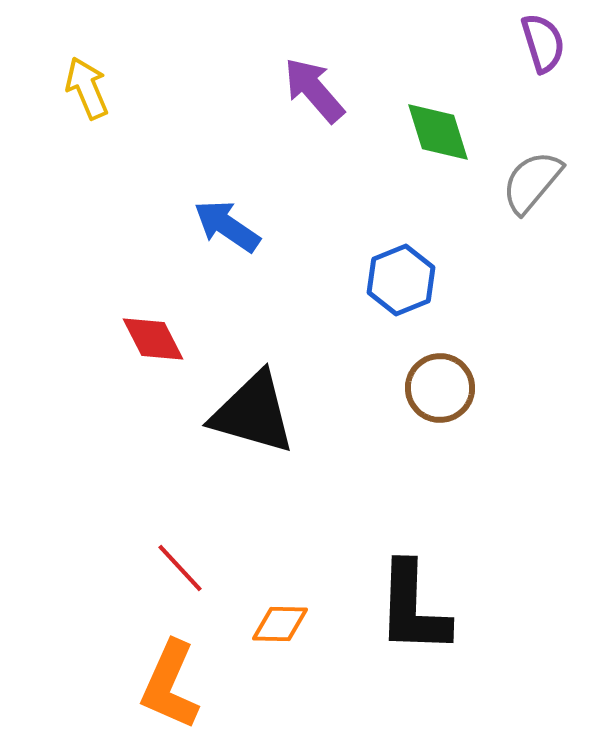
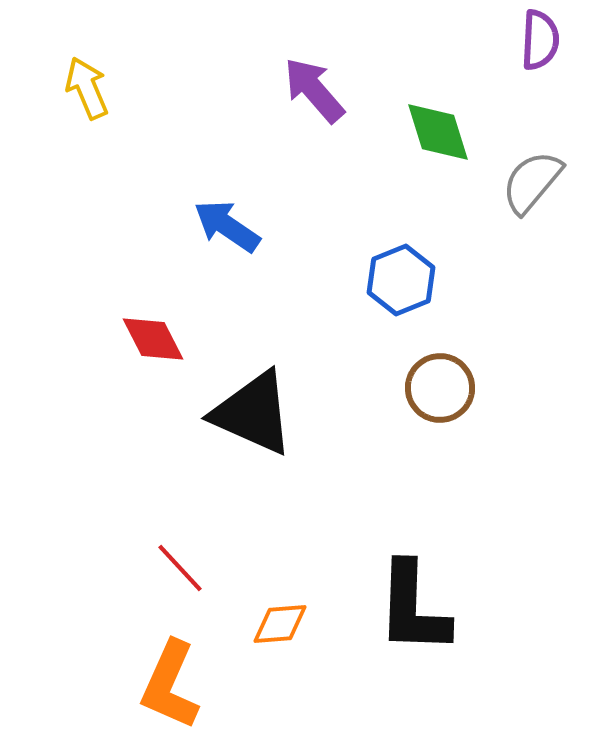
purple semicircle: moved 3 px left, 3 px up; rotated 20 degrees clockwise
black triangle: rotated 8 degrees clockwise
orange diamond: rotated 6 degrees counterclockwise
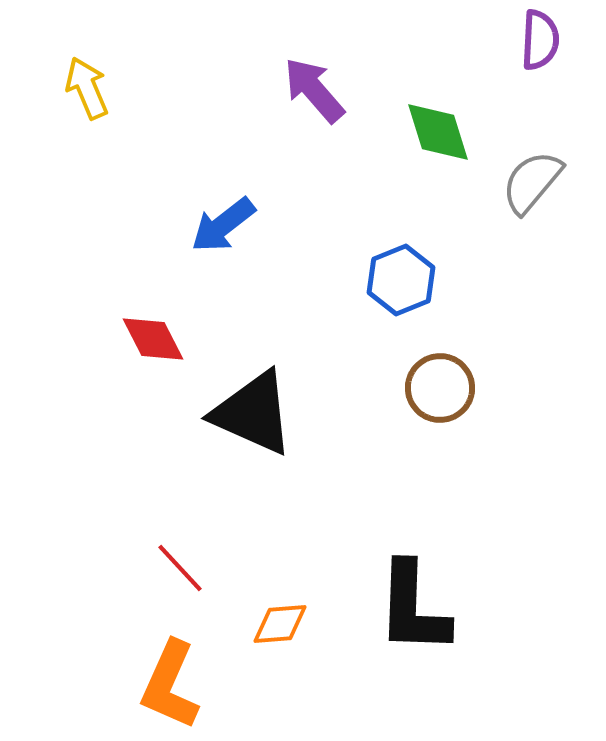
blue arrow: moved 4 px left, 1 px up; rotated 72 degrees counterclockwise
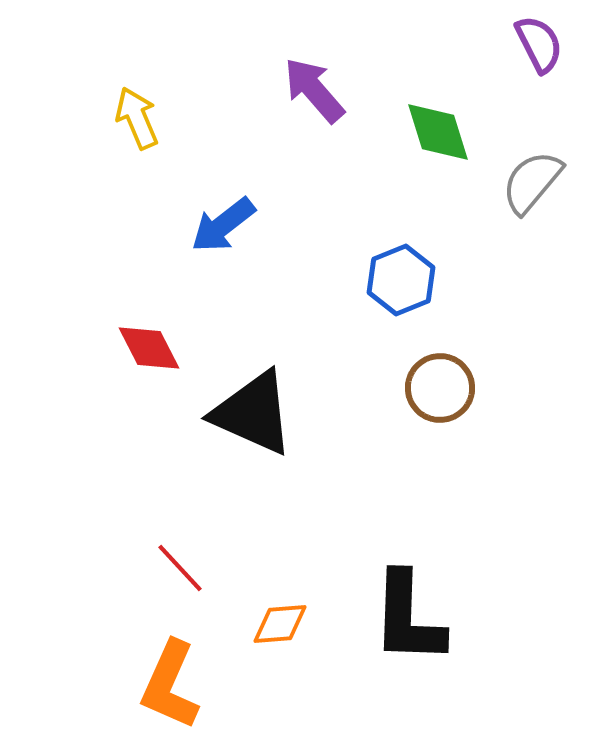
purple semicircle: moved 1 px left, 4 px down; rotated 30 degrees counterclockwise
yellow arrow: moved 50 px right, 30 px down
red diamond: moved 4 px left, 9 px down
black L-shape: moved 5 px left, 10 px down
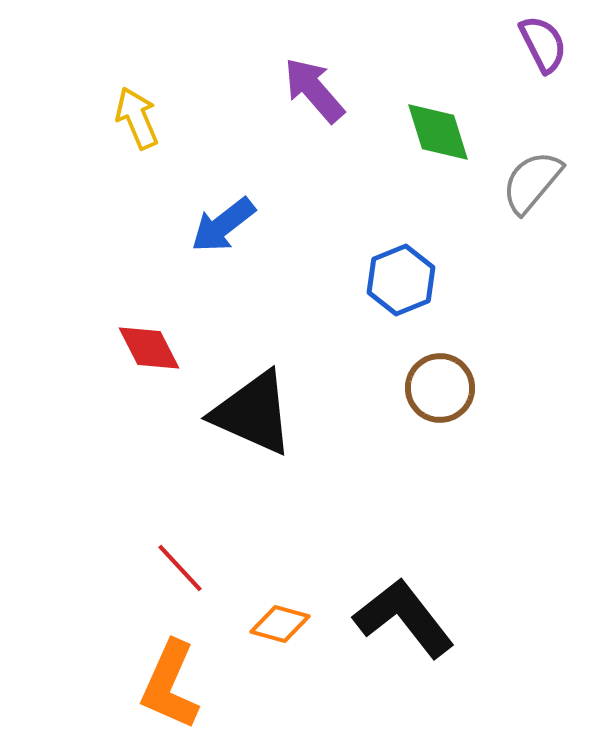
purple semicircle: moved 4 px right
black L-shape: moved 4 px left; rotated 140 degrees clockwise
orange diamond: rotated 20 degrees clockwise
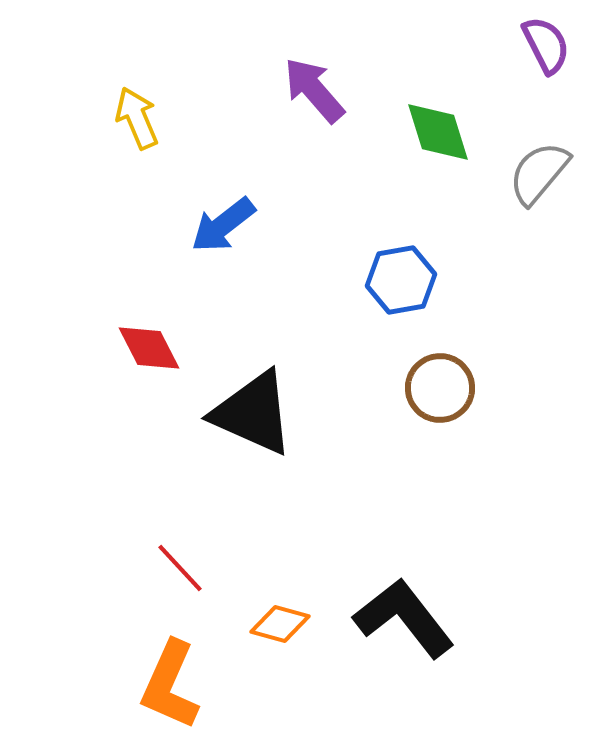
purple semicircle: moved 3 px right, 1 px down
gray semicircle: moved 7 px right, 9 px up
blue hexagon: rotated 12 degrees clockwise
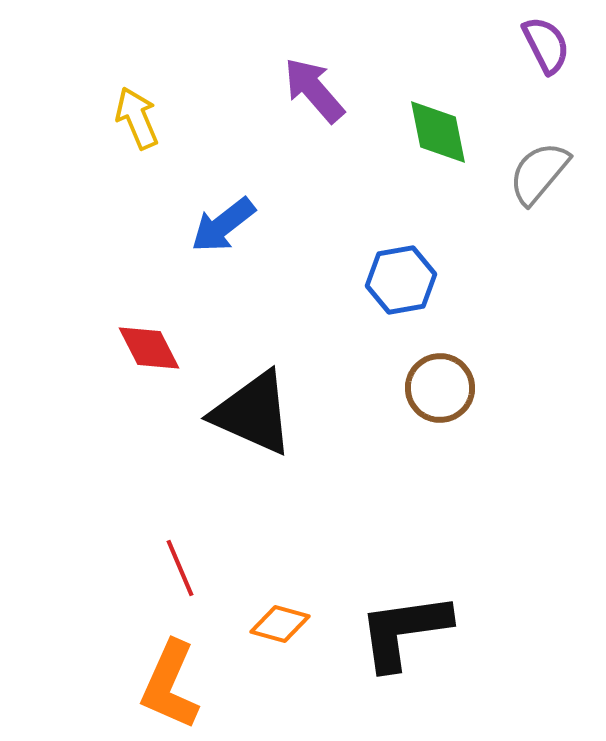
green diamond: rotated 6 degrees clockwise
red line: rotated 20 degrees clockwise
black L-shape: moved 13 px down; rotated 60 degrees counterclockwise
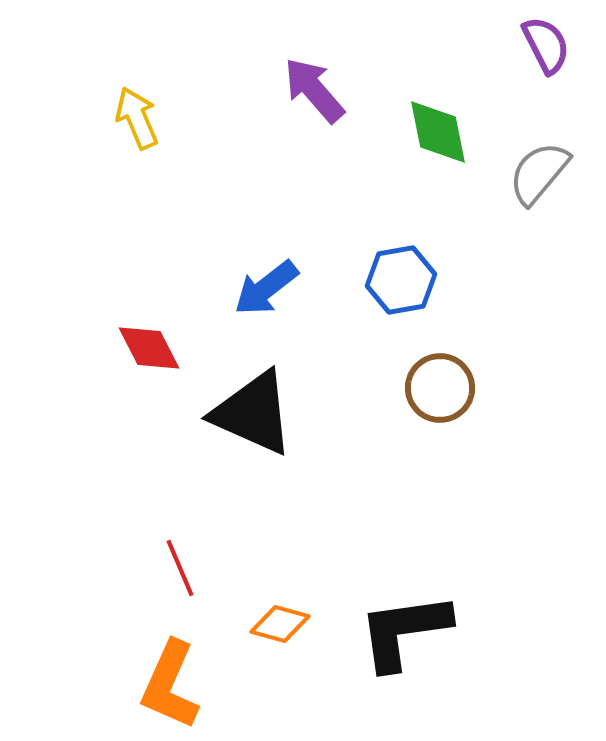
blue arrow: moved 43 px right, 63 px down
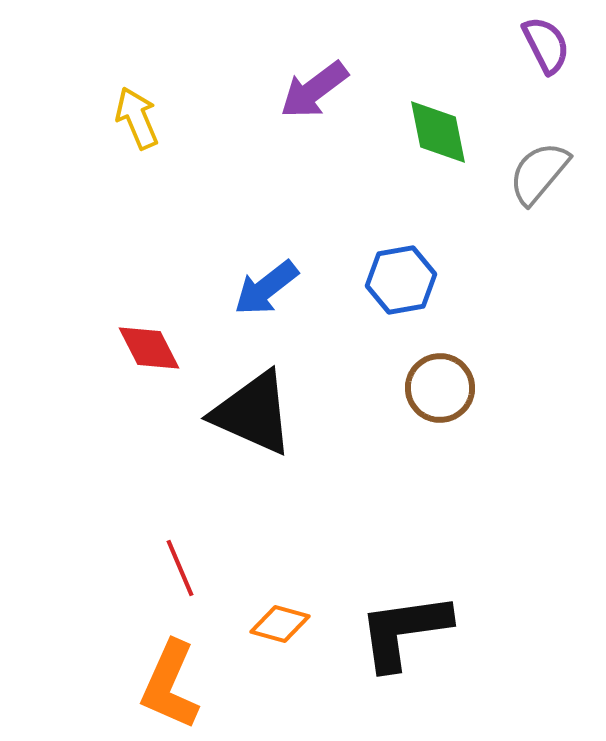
purple arrow: rotated 86 degrees counterclockwise
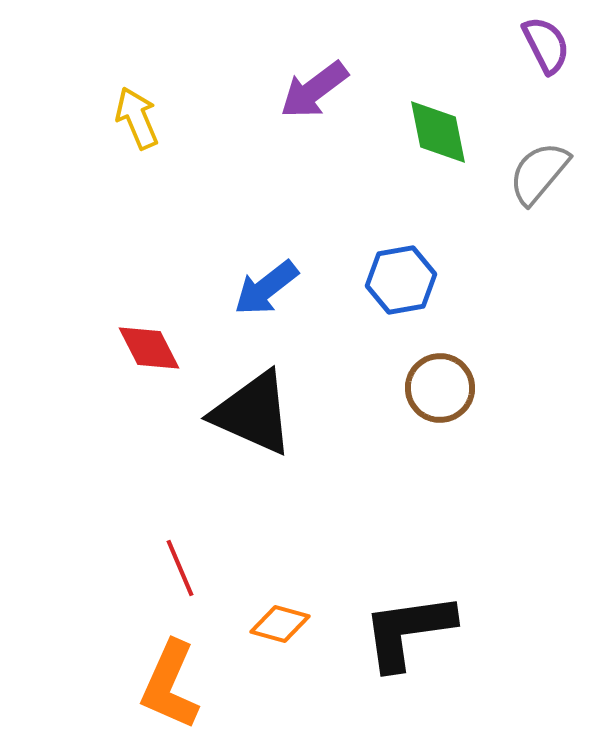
black L-shape: moved 4 px right
